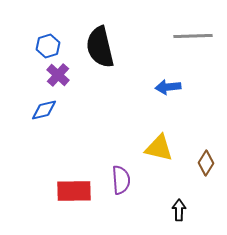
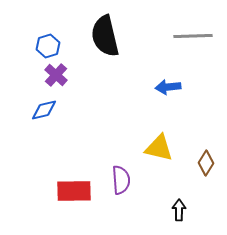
black semicircle: moved 5 px right, 11 px up
purple cross: moved 2 px left
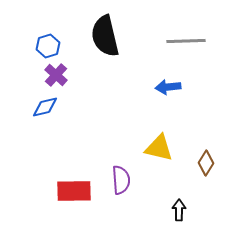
gray line: moved 7 px left, 5 px down
blue diamond: moved 1 px right, 3 px up
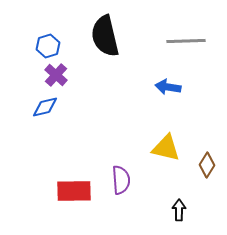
blue arrow: rotated 15 degrees clockwise
yellow triangle: moved 7 px right
brown diamond: moved 1 px right, 2 px down
